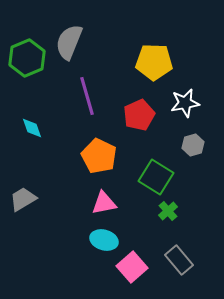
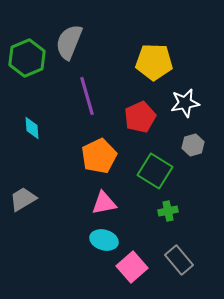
red pentagon: moved 1 px right, 2 px down
cyan diamond: rotated 15 degrees clockwise
orange pentagon: rotated 20 degrees clockwise
green square: moved 1 px left, 6 px up
green cross: rotated 30 degrees clockwise
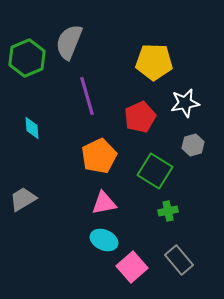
cyan ellipse: rotated 8 degrees clockwise
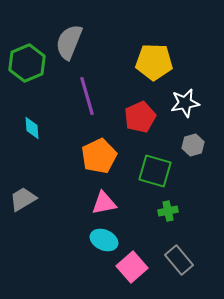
green hexagon: moved 5 px down
green square: rotated 16 degrees counterclockwise
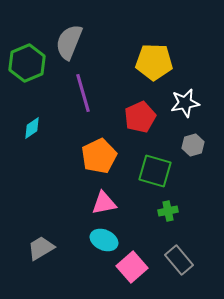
purple line: moved 4 px left, 3 px up
cyan diamond: rotated 60 degrees clockwise
gray trapezoid: moved 18 px right, 49 px down
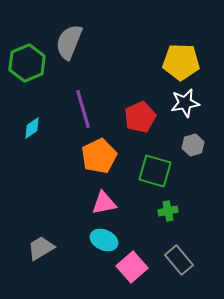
yellow pentagon: moved 27 px right
purple line: moved 16 px down
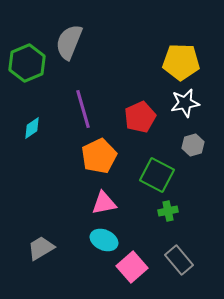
green square: moved 2 px right, 4 px down; rotated 12 degrees clockwise
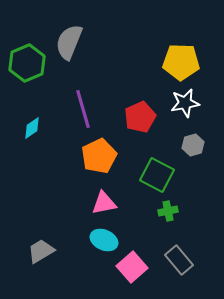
gray trapezoid: moved 3 px down
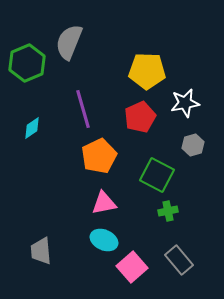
yellow pentagon: moved 34 px left, 9 px down
gray trapezoid: rotated 64 degrees counterclockwise
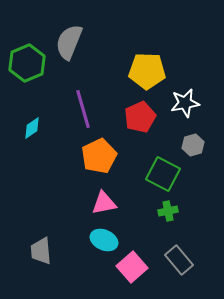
green square: moved 6 px right, 1 px up
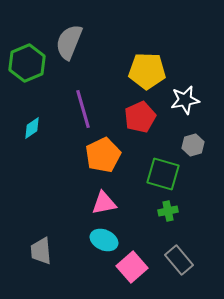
white star: moved 3 px up
orange pentagon: moved 4 px right, 1 px up
green square: rotated 12 degrees counterclockwise
